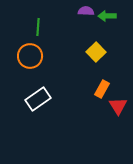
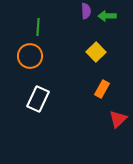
purple semicircle: rotated 84 degrees clockwise
white rectangle: rotated 30 degrees counterclockwise
red triangle: moved 13 px down; rotated 18 degrees clockwise
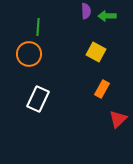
yellow square: rotated 18 degrees counterclockwise
orange circle: moved 1 px left, 2 px up
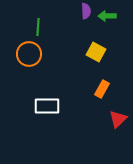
white rectangle: moved 9 px right, 7 px down; rotated 65 degrees clockwise
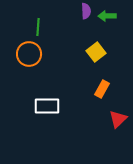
yellow square: rotated 24 degrees clockwise
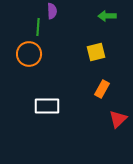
purple semicircle: moved 34 px left
yellow square: rotated 24 degrees clockwise
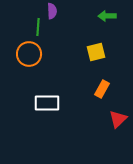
white rectangle: moved 3 px up
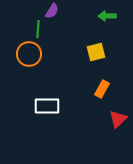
purple semicircle: rotated 35 degrees clockwise
green line: moved 2 px down
white rectangle: moved 3 px down
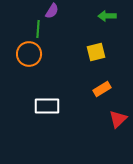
orange rectangle: rotated 30 degrees clockwise
